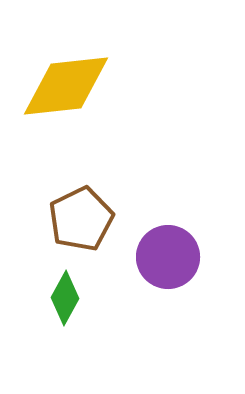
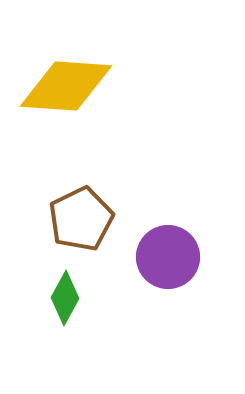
yellow diamond: rotated 10 degrees clockwise
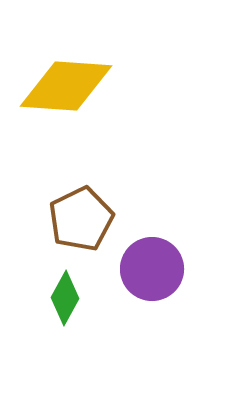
purple circle: moved 16 px left, 12 px down
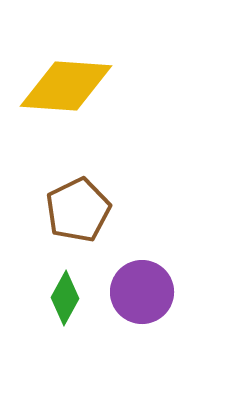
brown pentagon: moved 3 px left, 9 px up
purple circle: moved 10 px left, 23 px down
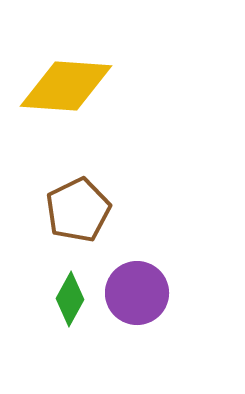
purple circle: moved 5 px left, 1 px down
green diamond: moved 5 px right, 1 px down
